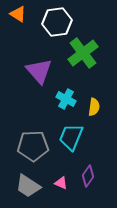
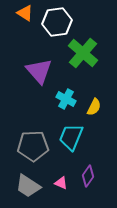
orange triangle: moved 7 px right, 1 px up
green cross: rotated 12 degrees counterclockwise
yellow semicircle: rotated 18 degrees clockwise
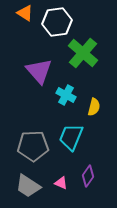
cyan cross: moved 4 px up
yellow semicircle: rotated 12 degrees counterclockwise
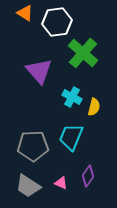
cyan cross: moved 6 px right, 2 px down
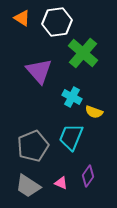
orange triangle: moved 3 px left, 5 px down
yellow semicircle: moved 5 px down; rotated 96 degrees clockwise
gray pentagon: rotated 20 degrees counterclockwise
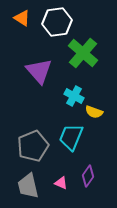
cyan cross: moved 2 px right, 1 px up
gray trapezoid: rotated 44 degrees clockwise
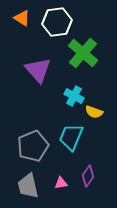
purple triangle: moved 1 px left, 1 px up
pink triangle: rotated 32 degrees counterclockwise
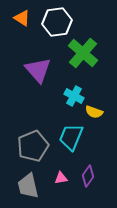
pink triangle: moved 5 px up
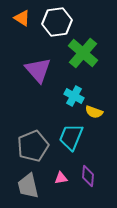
purple diamond: rotated 30 degrees counterclockwise
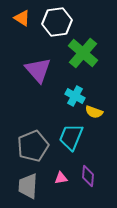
cyan cross: moved 1 px right
gray trapezoid: rotated 16 degrees clockwise
